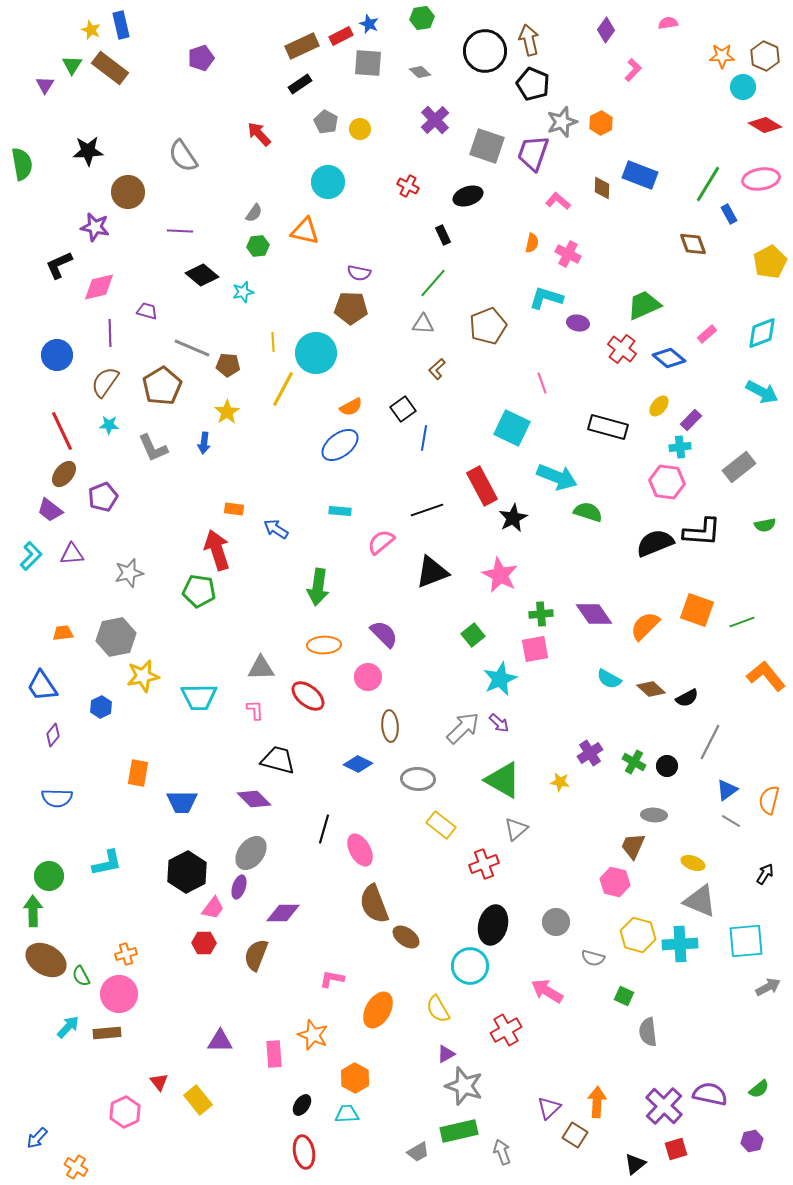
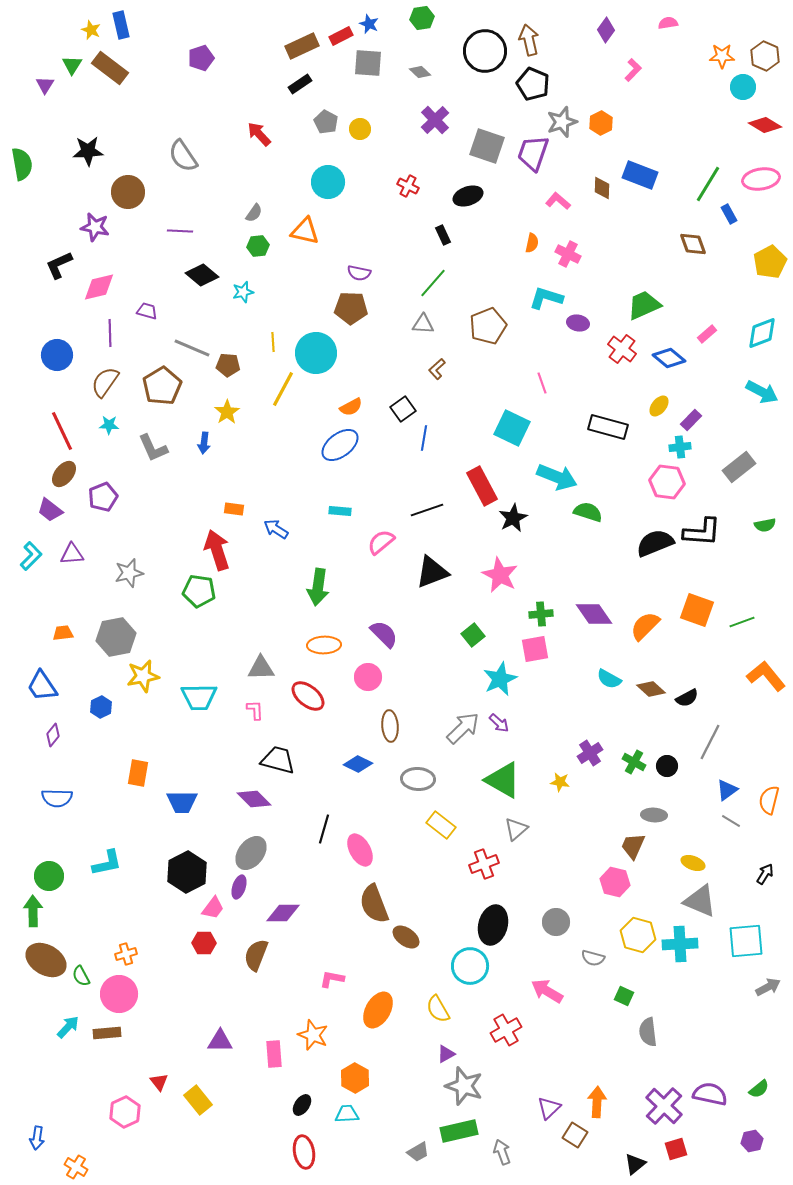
blue arrow at (37, 1138): rotated 35 degrees counterclockwise
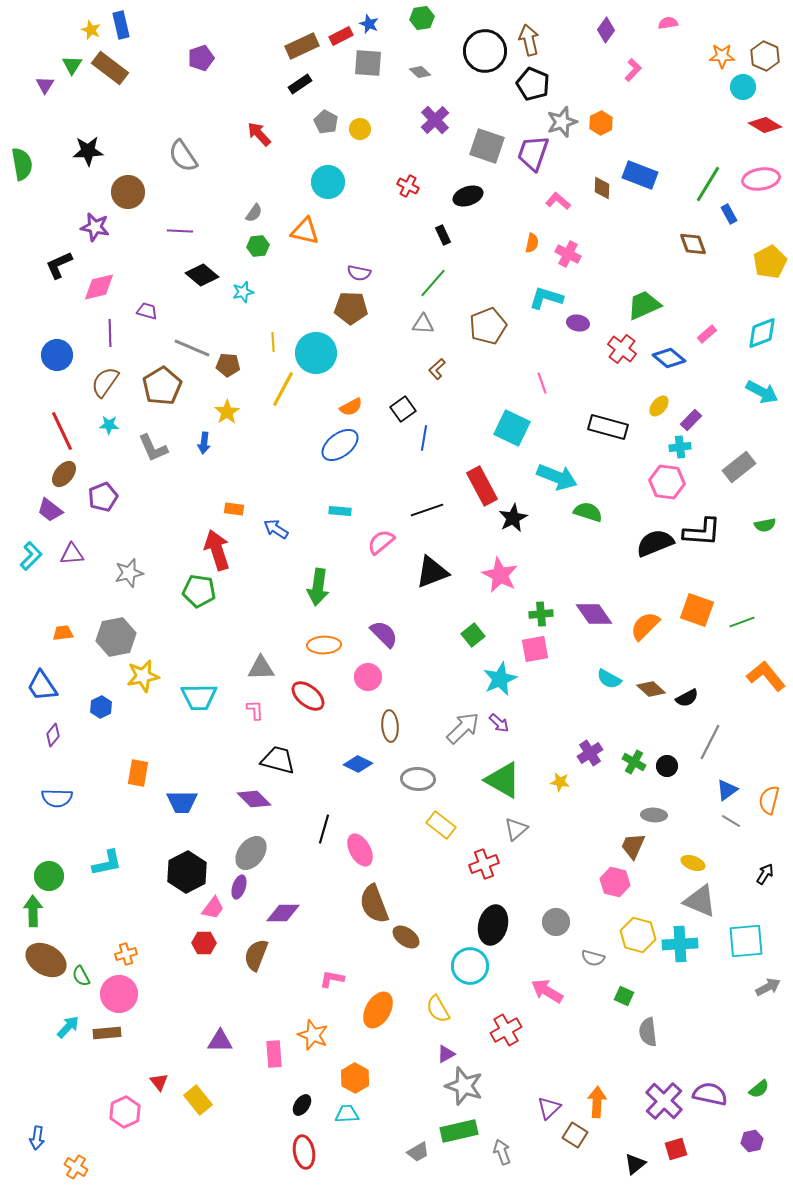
purple cross at (664, 1106): moved 5 px up
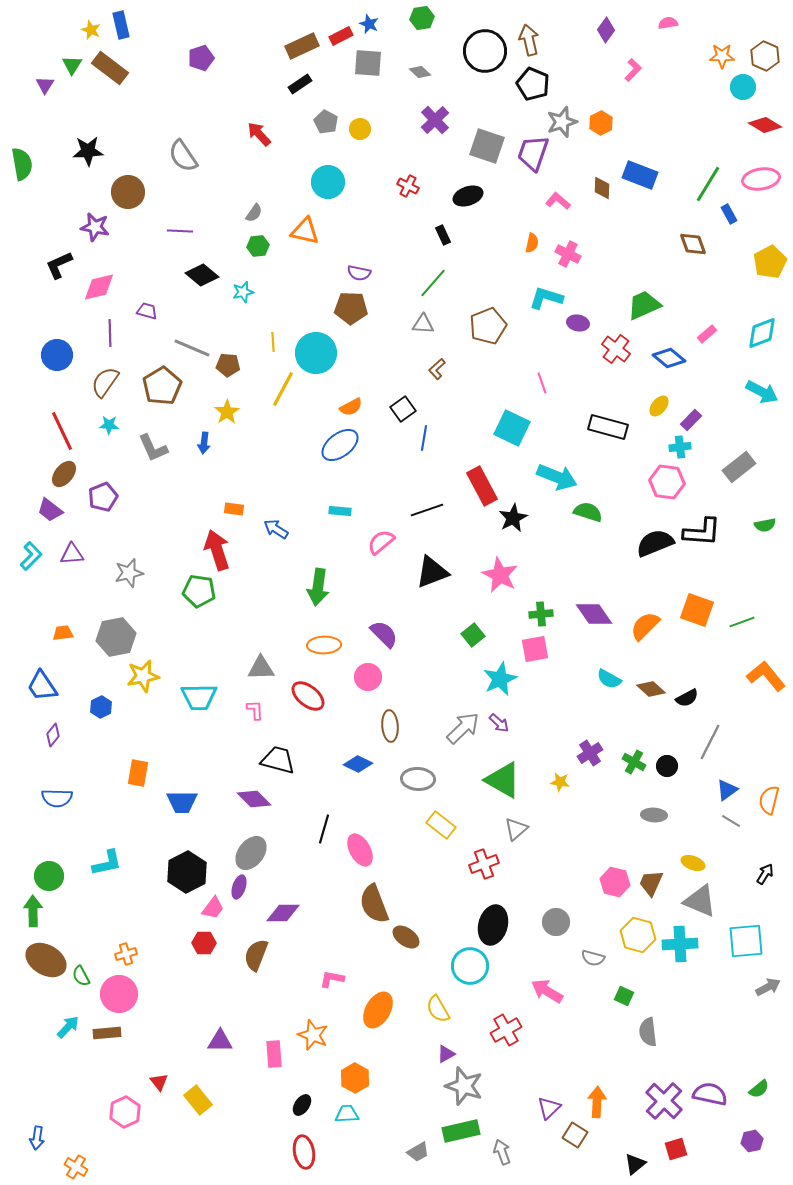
red cross at (622, 349): moved 6 px left
brown trapezoid at (633, 846): moved 18 px right, 37 px down
green rectangle at (459, 1131): moved 2 px right
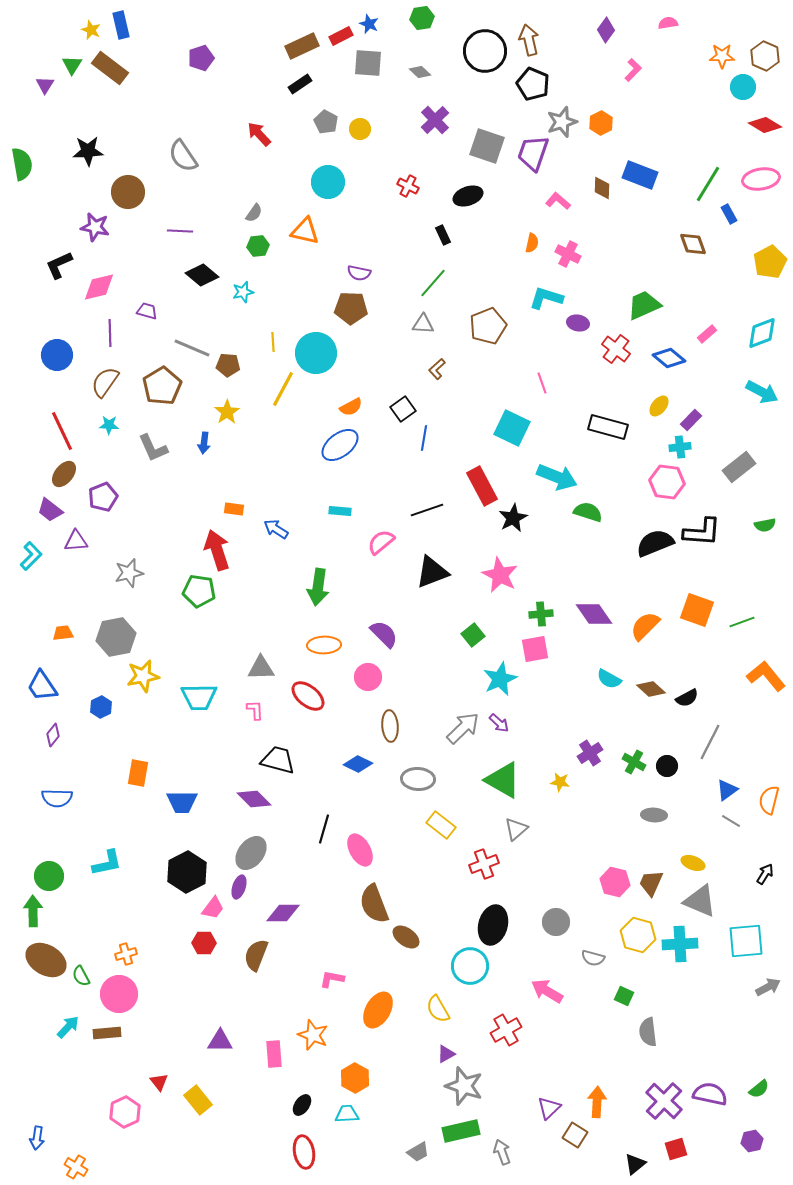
purple triangle at (72, 554): moved 4 px right, 13 px up
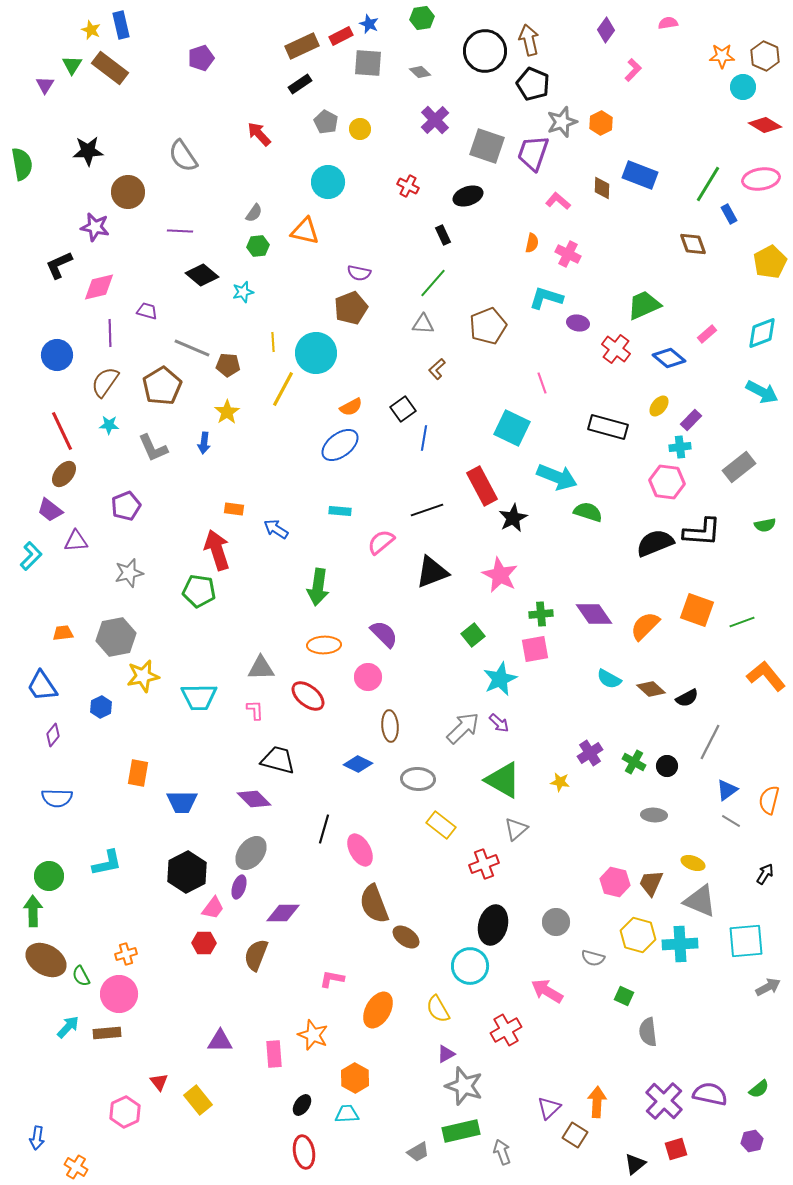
brown pentagon at (351, 308): rotated 24 degrees counterclockwise
purple pentagon at (103, 497): moved 23 px right, 9 px down
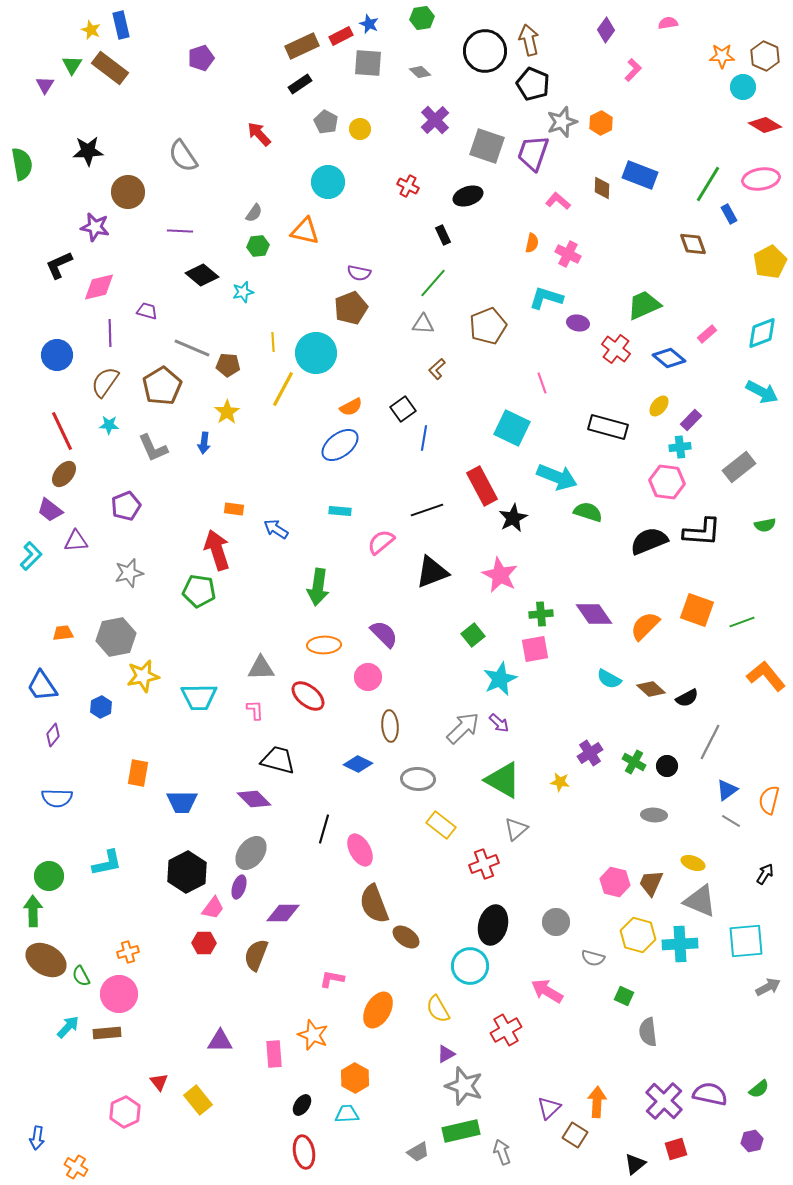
black semicircle at (655, 543): moved 6 px left, 2 px up
orange cross at (126, 954): moved 2 px right, 2 px up
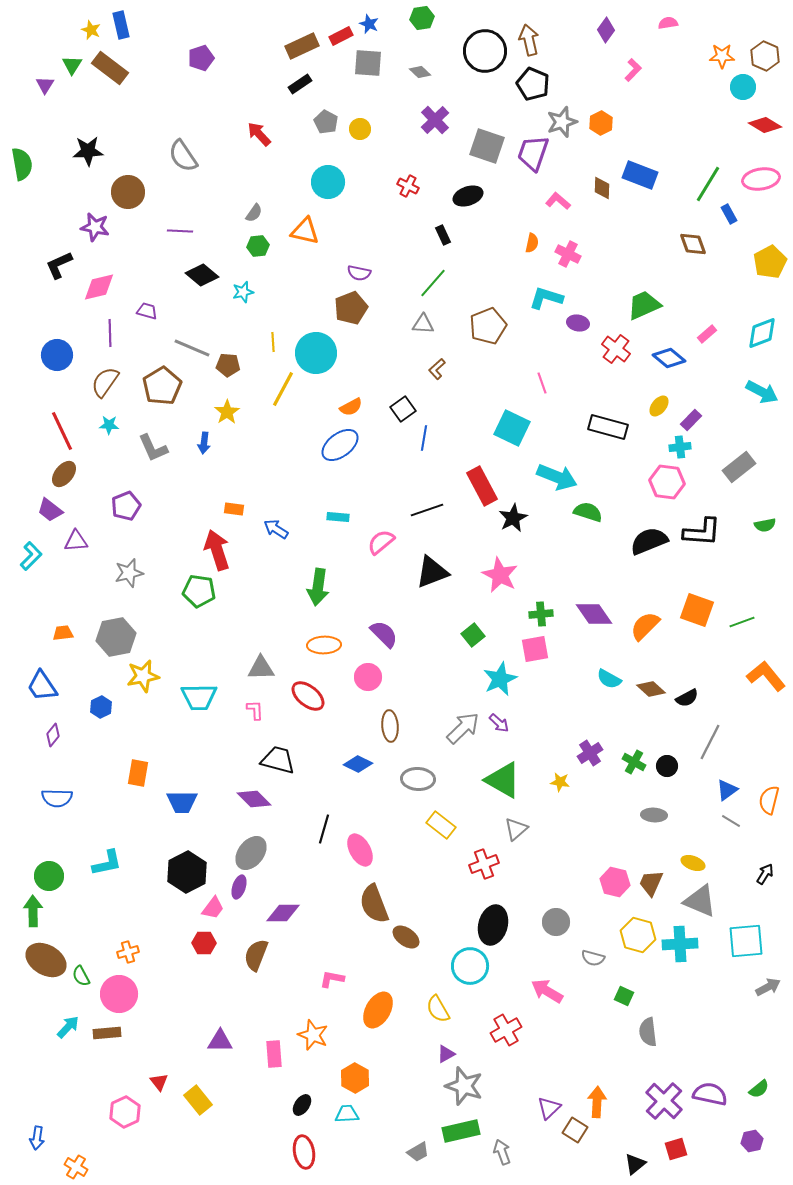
cyan rectangle at (340, 511): moved 2 px left, 6 px down
brown square at (575, 1135): moved 5 px up
